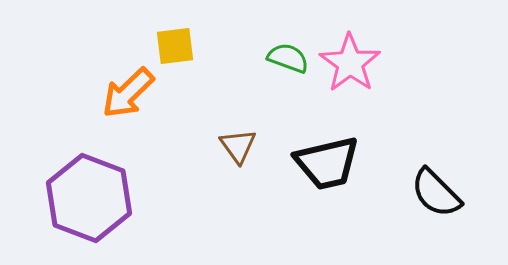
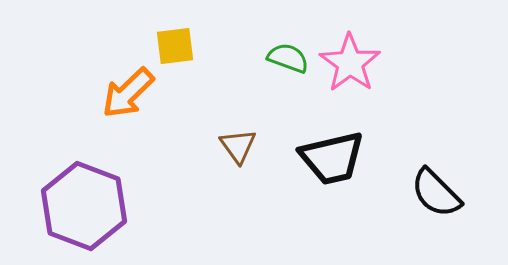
black trapezoid: moved 5 px right, 5 px up
purple hexagon: moved 5 px left, 8 px down
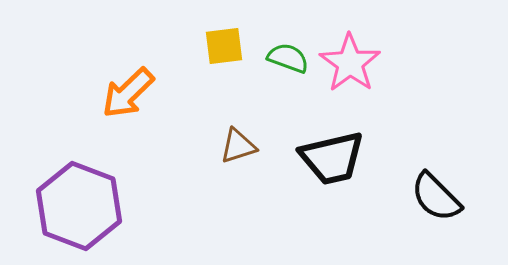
yellow square: moved 49 px right
brown triangle: rotated 48 degrees clockwise
black semicircle: moved 4 px down
purple hexagon: moved 5 px left
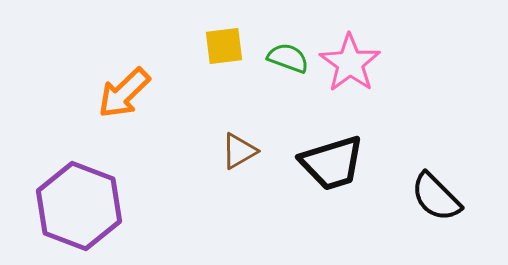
orange arrow: moved 4 px left
brown triangle: moved 1 px right, 5 px down; rotated 12 degrees counterclockwise
black trapezoid: moved 5 px down; rotated 4 degrees counterclockwise
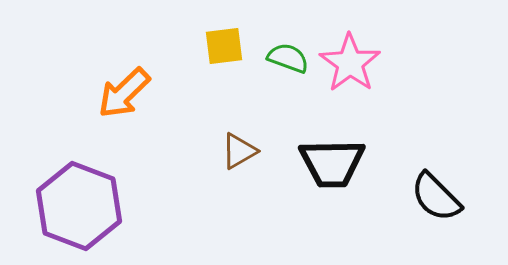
black trapezoid: rotated 16 degrees clockwise
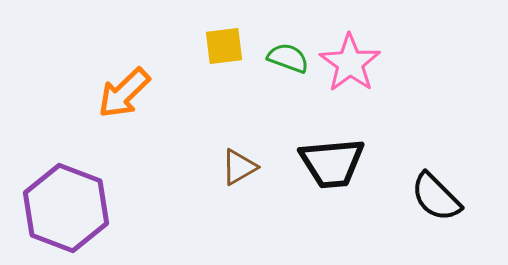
brown triangle: moved 16 px down
black trapezoid: rotated 4 degrees counterclockwise
purple hexagon: moved 13 px left, 2 px down
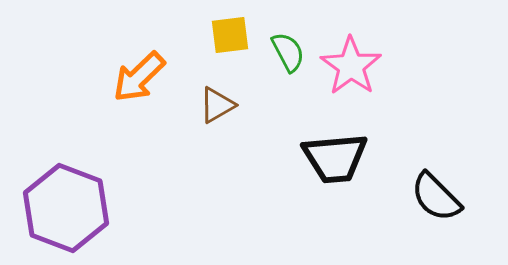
yellow square: moved 6 px right, 11 px up
green semicircle: moved 6 px up; rotated 42 degrees clockwise
pink star: moved 1 px right, 3 px down
orange arrow: moved 15 px right, 16 px up
black trapezoid: moved 3 px right, 5 px up
brown triangle: moved 22 px left, 62 px up
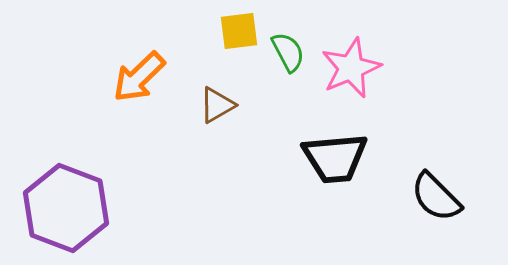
yellow square: moved 9 px right, 4 px up
pink star: moved 2 px down; rotated 14 degrees clockwise
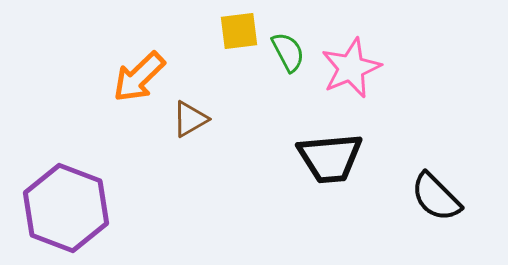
brown triangle: moved 27 px left, 14 px down
black trapezoid: moved 5 px left
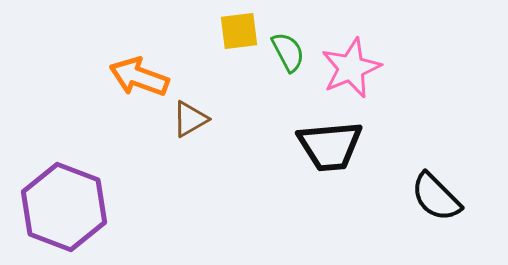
orange arrow: rotated 64 degrees clockwise
black trapezoid: moved 12 px up
purple hexagon: moved 2 px left, 1 px up
